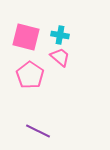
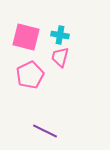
pink trapezoid: rotated 115 degrees counterclockwise
pink pentagon: rotated 12 degrees clockwise
purple line: moved 7 px right
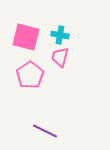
pink pentagon: rotated 8 degrees counterclockwise
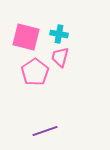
cyan cross: moved 1 px left, 1 px up
pink pentagon: moved 5 px right, 3 px up
purple line: rotated 45 degrees counterclockwise
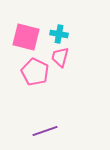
pink pentagon: rotated 12 degrees counterclockwise
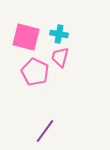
purple line: rotated 35 degrees counterclockwise
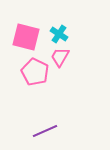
cyan cross: rotated 24 degrees clockwise
pink trapezoid: rotated 15 degrees clockwise
purple line: rotated 30 degrees clockwise
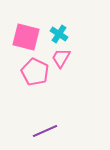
pink trapezoid: moved 1 px right, 1 px down
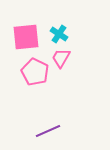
pink square: rotated 20 degrees counterclockwise
purple line: moved 3 px right
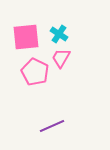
purple line: moved 4 px right, 5 px up
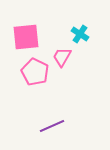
cyan cross: moved 21 px right
pink trapezoid: moved 1 px right, 1 px up
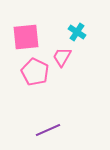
cyan cross: moved 3 px left, 2 px up
purple line: moved 4 px left, 4 px down
